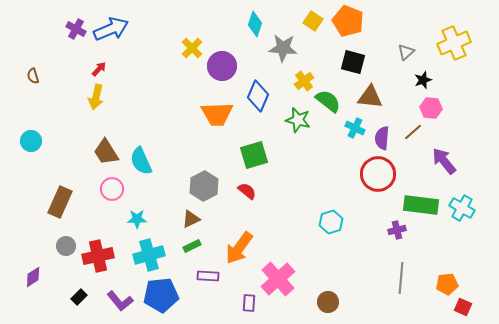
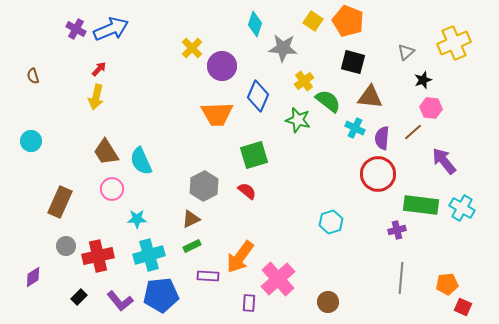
orange arrow at (239, 248): moved 1 px right, 9 px down
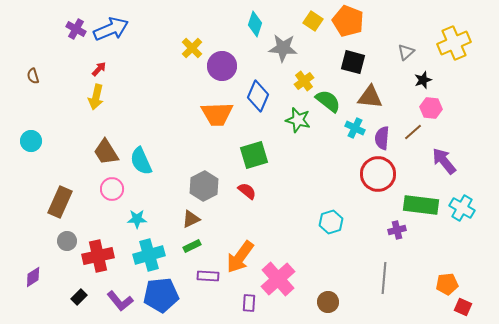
gray circle at (66, 246): moved 1 px right, 5 px up
gray line at (401, 278): moved 17 px left
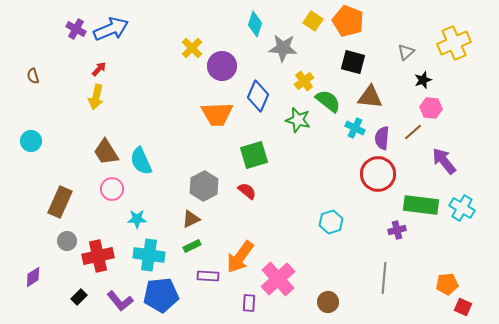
cyan cross at (149, 255): rotated 24 degrees clockwise
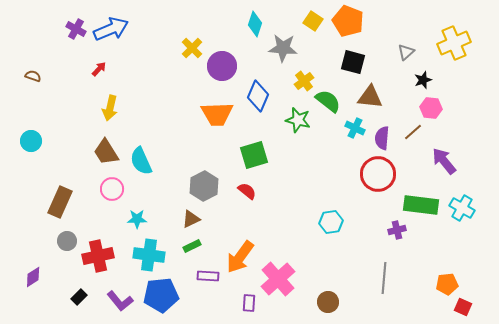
brown semicircle at (33, 76): rotated 126 degrees clockwise
yellow arrow at (96, 97): moved 14 px right, 11 px down
cyan hexagon at (331, 222): rotated 10 degrees clockwise
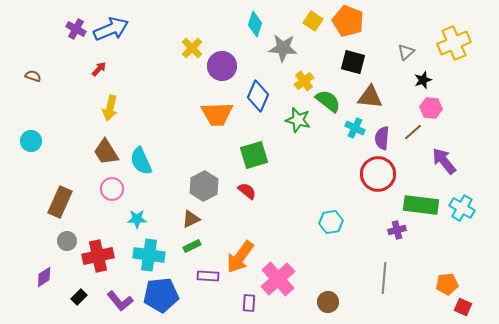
purple diamond at (33, 277): moved 11 px right
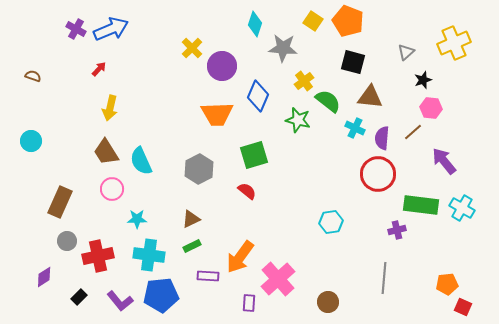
gray hexagon at (204, 186): moved 5 px left, 17 px up
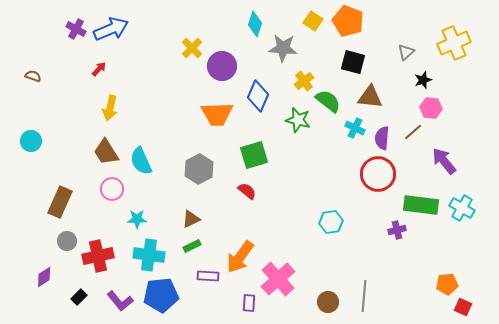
gray line at (384, 278): moved 20 px left, 18 px down
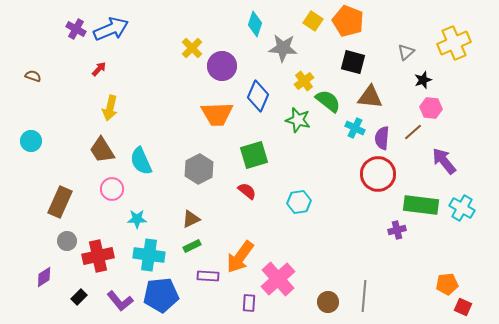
brown trapezoid at (106, 152): moved 4 px left, 2 px up
cyan hexagon at (331, 222): moved 32 px left, 20 px up
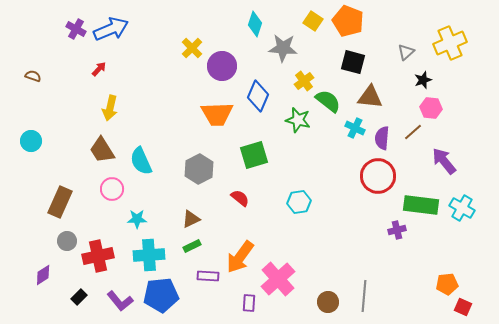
yellow cross at (454, 43): moved 4 px left
red circle at (378, 174): moved 2 px down
red semicircle at (247, 191): moved 7 px left, 7 px down
cyan cross at (149, 255): rotated 12 degrees counterclockwise
purple diamond at (44, 277): moved 1 px left, 2 px up
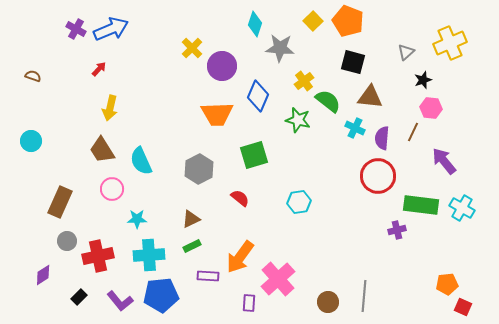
yellow square at (313, 21): rotated 12 degrees clockwise
gray star at (283, 48): moved 3 px left
brown line at (413, 132): rotated 24 degrees counterclockwise
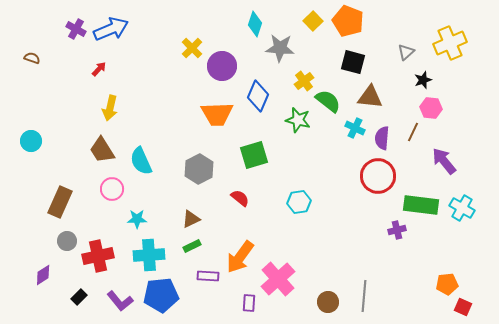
brown semicircle at (33, 76): moved 1 px left, 18 px up
